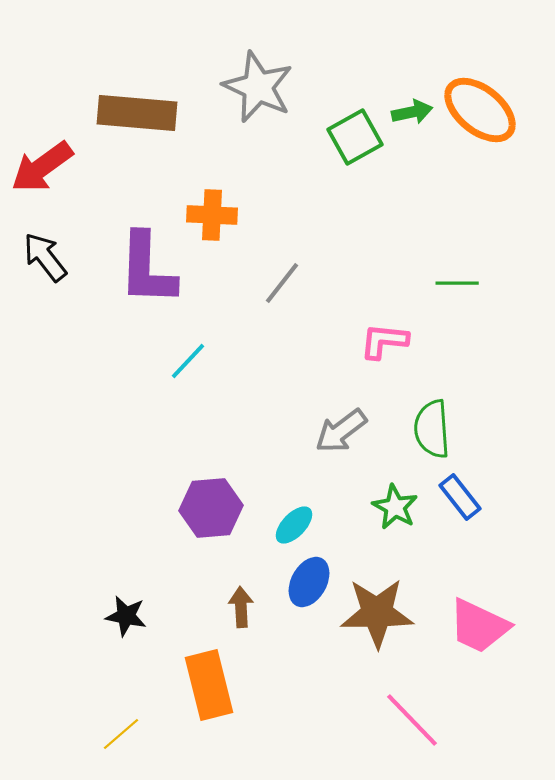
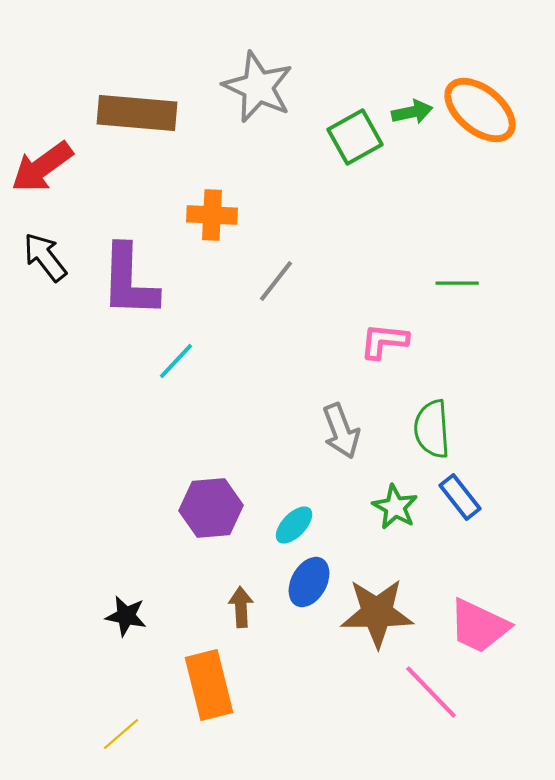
purple L-shape: moved 18 px left, 12 px down
gray line: moved 6 px left, 2 px up
cyan line: moved 12 px left
gray arrow: rotated 74 degrees counterclockwise
pink line: moved 19 px right, 28 px up
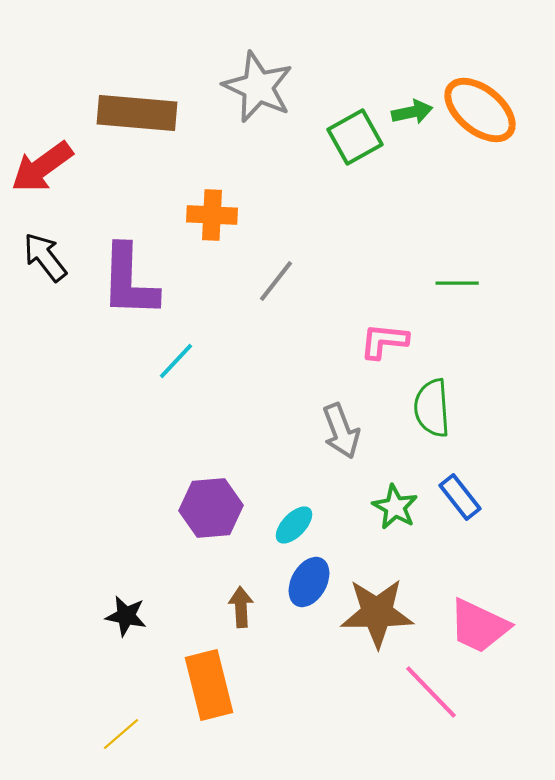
green semicircle: moved 21 px up
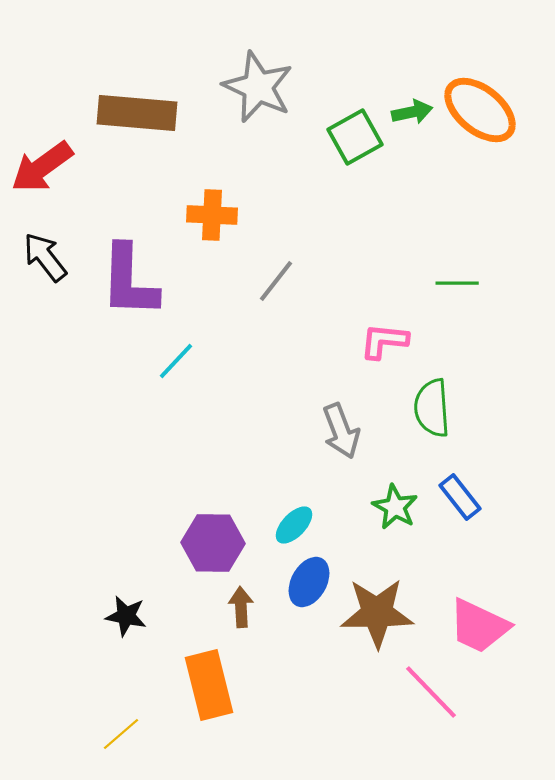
purple hexagon: moved 2 px right, 35 px down; rotated 6 degrees clockwise
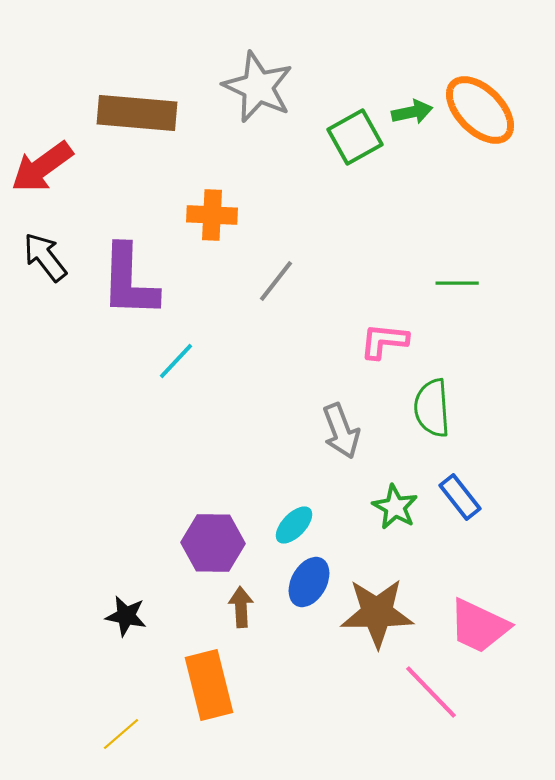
orange ellipse: rotated 6 degrees clockwise
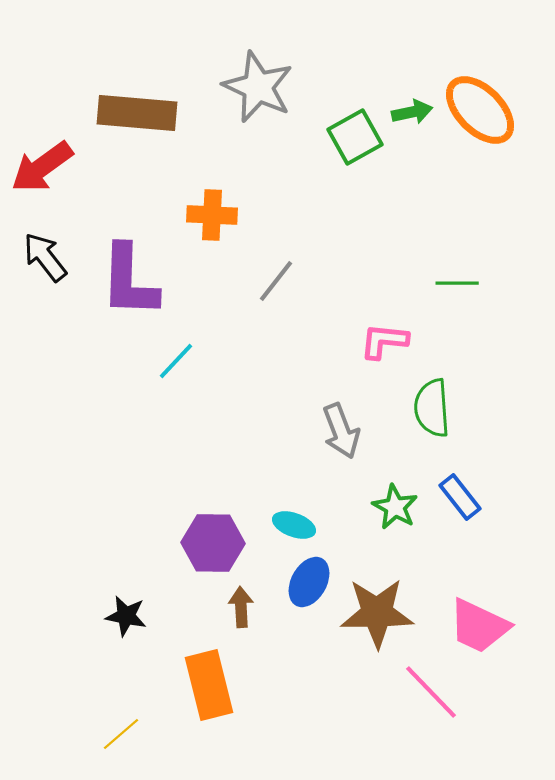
cyan ellipse: rotated 66 degrees clockwise
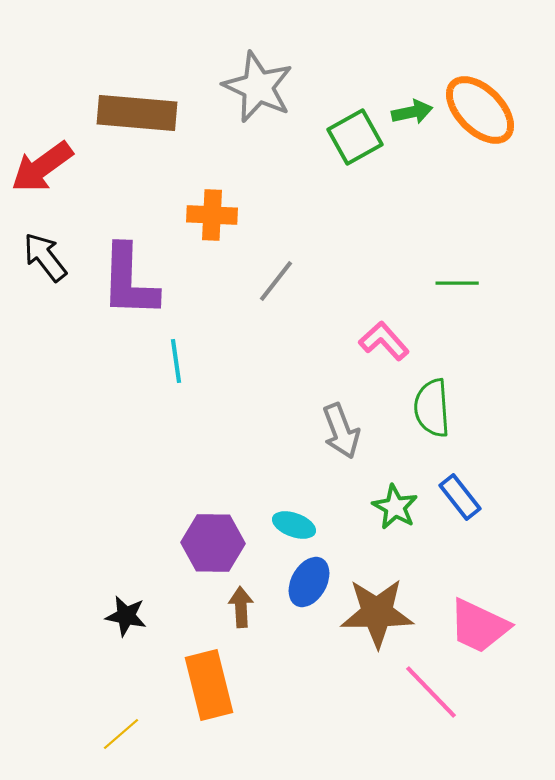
pink L-shape: rotated 42 degrees clockwise
cyan line: rotated 51 degrees counterclockwise
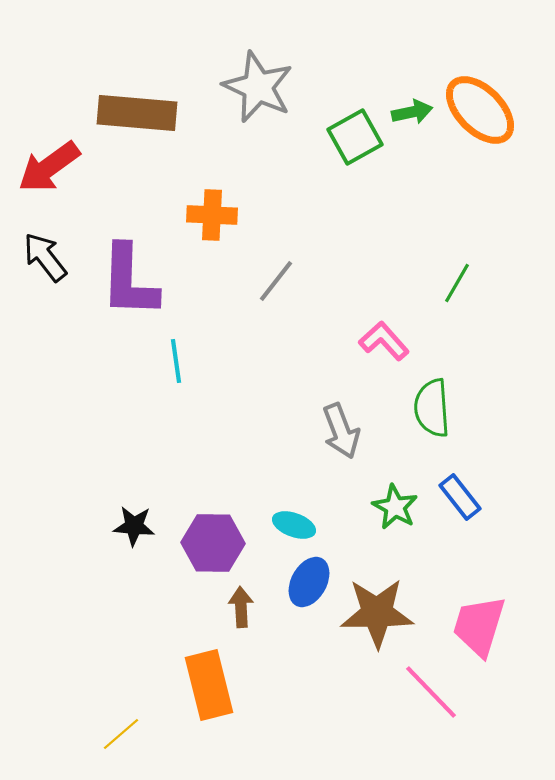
red arrow: moved 7 px right
green line: rotated 60 degrees counterclockwise
black star: moved 8 px right, 90 px up; rotated 6 degrees counterclockwise
pink trapezoid: rotated 82 degrees clockwise
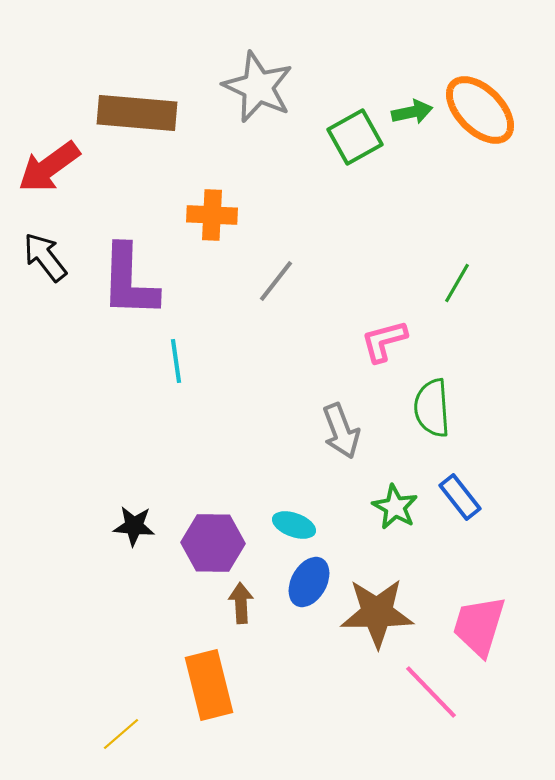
pink L-shape: rotated 63 degrees counterclockwise
brown arrow: moved 4 px up
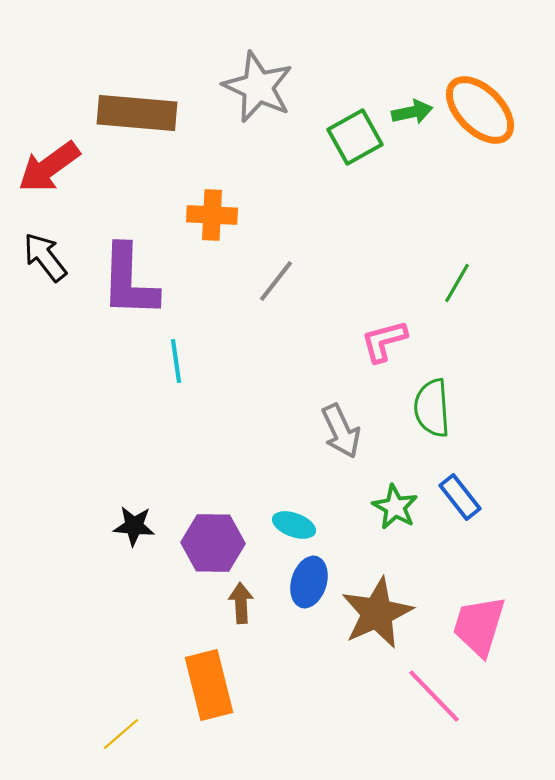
gray arrow: rotated 4 degrees counterclockwise
blue ellipse: rotated 12 degrees counterclockwise
brown star: rotated 24 degrees counterclockwise
pink line: moved 3 px right, 4 px down
